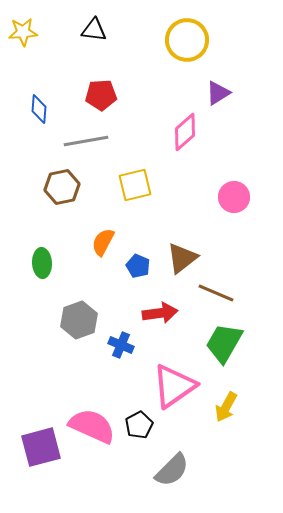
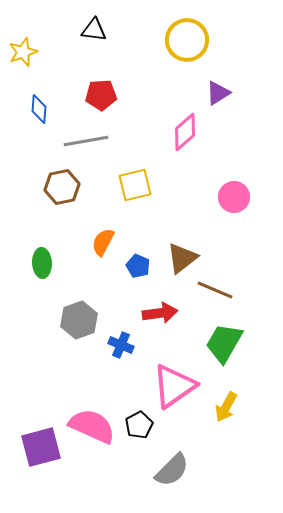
yellow star: moved 20 px down; rotated 16 degrees counterclockwise
brown line: moved 1 px left, 3 px up
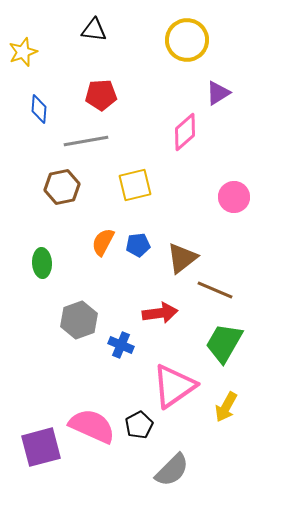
blue pentagon: moved 21 px up; rotated 30 degrees counterclockwise
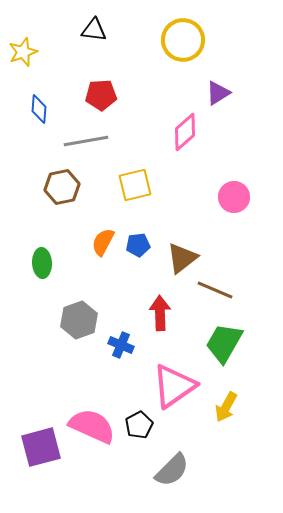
yellow circle: moved 4 px left
red arrow: rotated 84 degrees counterclockwise
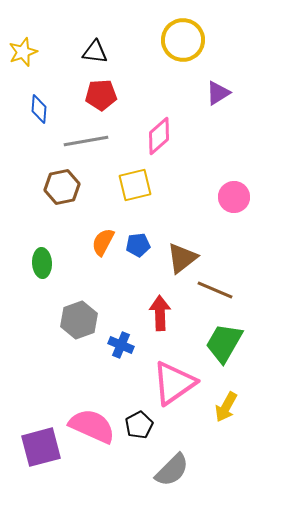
black triangle: moved 1 px right, 22 px down
pink diamond: moved 26 px left, 4 px down
pink triangle: moved 3 px up
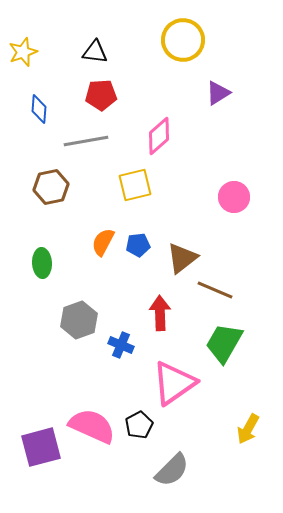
brown hexagon: moved 11 px left
yellow arrow: moved 22 px right, 22 px down
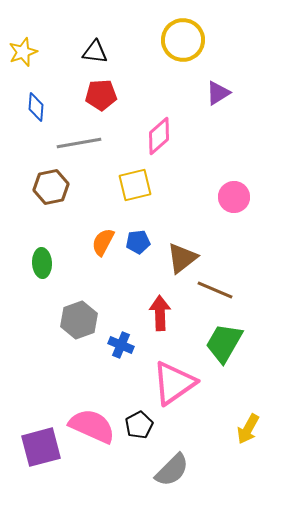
blue diamond: moved 3 px left, 2 px up
gray line: moved 7 px left, 2 px down
blue pentagon: moved 3 px up
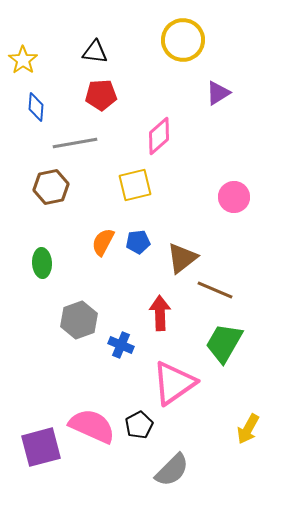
yellow star: moved 8 px down; rotated 16 degrees counterclockwise
gray line: moved 4 px left
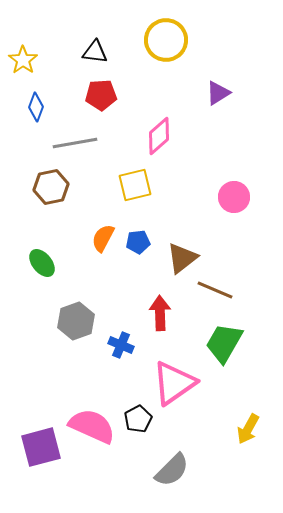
yellow circle: moved 17 px left
blue diamond: rotated 16 degrees clockwise
orange semicircle: moved 4 px up
green ellipse: rotated 36 degrees counterclockwise
gray hexagon: moved 3 px left, 1 px down
black pentagon: moved 1 px left, 6 px up
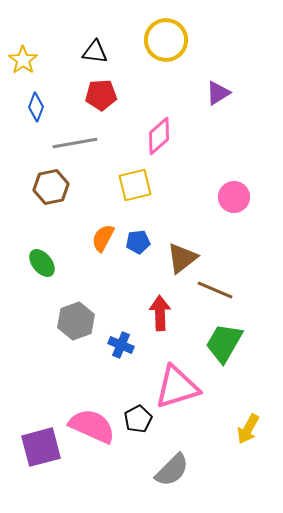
pink triangle: moved 3 px right, 4 px down; rotated 18 degrees clockwise
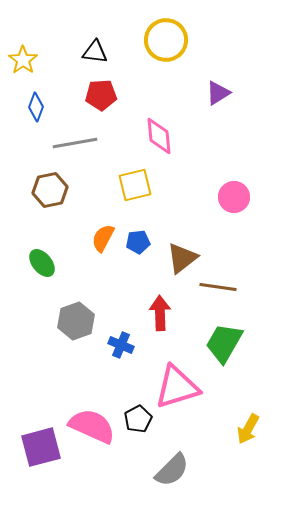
pink diamond: rotated 54 degrees counterclockwise
brown hexagon: moved 1 px left, 3 px down
brown line: moved 3 px right, 3 px up; rotated 15 degrees counterclockwise
